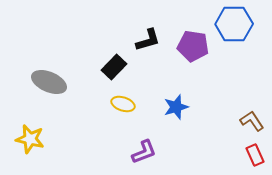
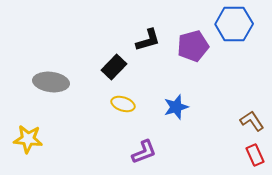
purple pentagon: rotated 24 degrees counterclockwise
gray ellipse: moved 2 px right; rotated 16 degrees counterclockwise
yellow star: moved 2 px left; rotated 8 degrees counterclockwise
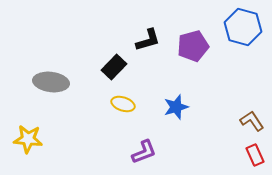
blue hexagon: moved 9 px right, 3 px down; rotated 15 degrees clockwise
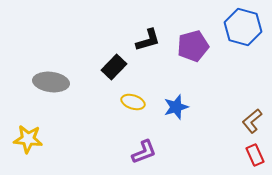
yellow ellipse: moved 10 px right, 2 px up
brown L-shape: rotated 95 degrees counterclockwise
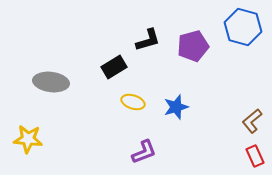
black rectangle: rotated 15 degrees clockwise
red rectangle: moved 1 px down
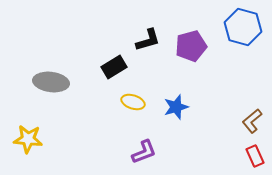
purple pentagon: moved 2 px left
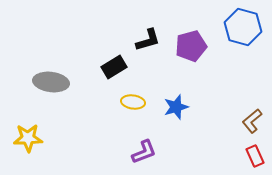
yellow ellipse: rotated 10 degrees counterclockwise
yellow star: moved 1 px up; rotated 8 degrees counterclockwise
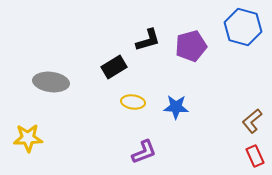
blue star: rotated 20 degrees clockwise
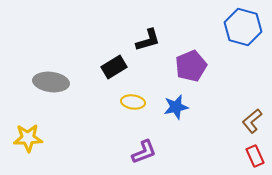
purple pentagon: moved 20 px down; rotated 8 degrees counterclockwise
blue star: rotated 15 degrees counterclockwise
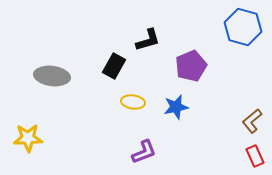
black rectangle: moved 1 px up; rotated 30 degrees counterclockwise
gray ellipse: moved 1 px right, 6 px up
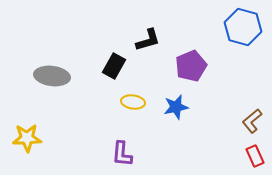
yellow star: moved 1 px left
purple L-shape: moved 22 px left, 2 px down; rotated 116 degrees clockwise
